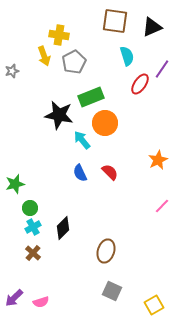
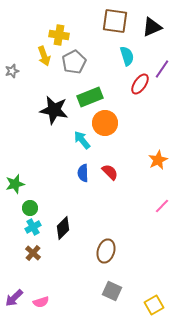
green rectangle: moved 1 px left
black star: moved 5 px left, 5 px up
blue semicircle: moved 3 px right; rotated 24 degrees clockwise
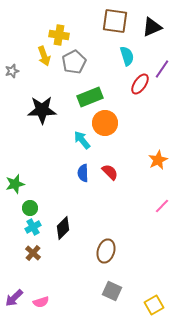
black star: moved 12 px left; rotated 12 degrees counterclockwise
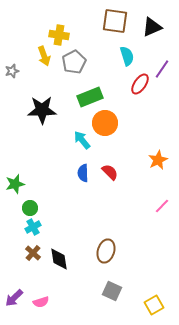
black diamond: moved 4 px left, 31 px down; rotated 55 degrees counterclockwise
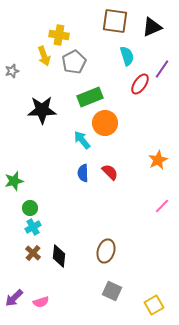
green star: moved 1 px left, 3 px up
black diamond: moved 3 px up; rotated 15 degrees clockwise
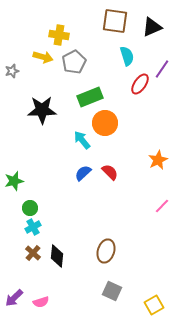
yellow arrow: moved 1 px left, 1 px down; rotated 54 degrees counterclockwise
blue semicircle: rotated 48 degrees clockwise
black diamond: moved 2 px left
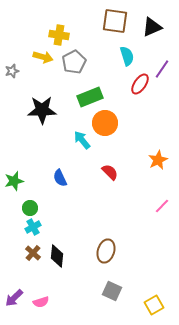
blue semicircle: moved 23 px left, 5 px down; rotated 72 degrees counterclockwise
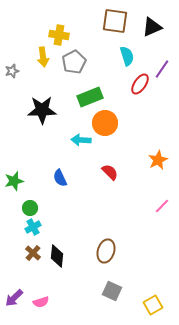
yellow arrow: rotated 66 degrees clockwise
cyan arrow: moved 1 px left; rotated 48 degrees counterclockwise
yellow square: moved 1 px left
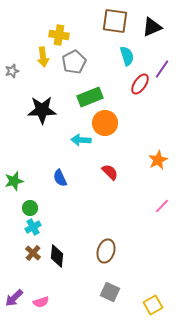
gray square: moved 2 px left, 1 px down
